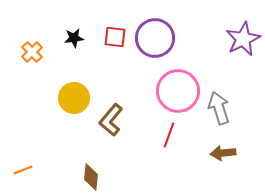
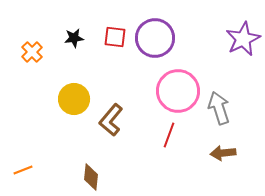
yellow circle: moved 1 px down
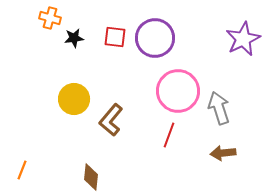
orange cross: moved 18 px right, 34 px up; rotated 30 degrees counterclockwise
orange line: moved 1 px left; rotated 48 degrees counterclockwise
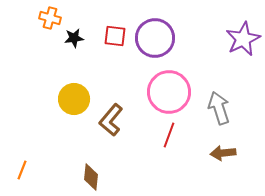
red square: moved 1 px up
pink circle: moved 9 px left, 1 px down
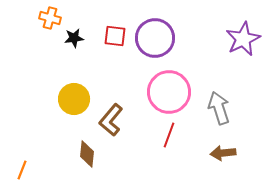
brown diamond: moved 4 px left, 23 px up
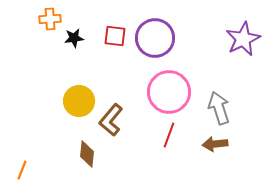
orange cross: moved 1 px down; rotated 20 degrees counterclockwise
yellow circle: moved 5 px right, 2 px down
brown arrow: moved 8 px left, 9 px up
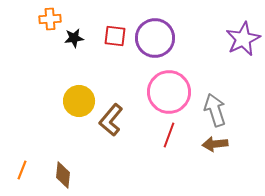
gray arrow: moved 4 px left, 2 px down
brown diamond: moved 24 px left, 21 px down
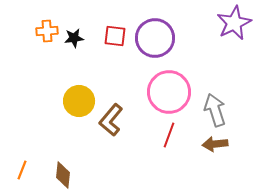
orange cross: moved 3 px left, 12 px down
purple star: moved 9 px left, 16 px up
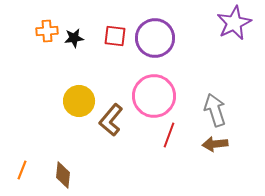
pink circle: moved 15 px left, 4 px down
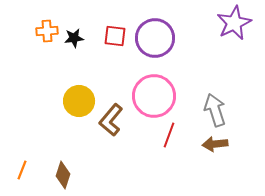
brown diamond: rotated 12 degrees clockwise
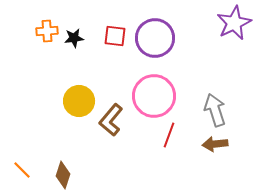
orange line: rotated 66 degrees counterclockwise
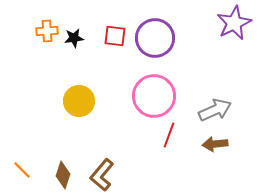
gray arrow: rotated 84 degrees clockwise
brown L-shape: moved 9 px left, 55 px down
